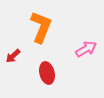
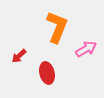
orange L-shape: moved 16 px right
red arrow: moved 6 px right
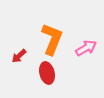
orange L-shape: moved 5 px left, 12 px down
pink arrow: moved 1 px up
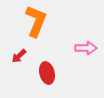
orange L-shape: moved 16 px left, 18 px up
pink arrow: rotated 30 degrees clockwise
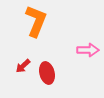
pink arrow: moved 2 px right, 2 px down
red arrow: moved 4 px right, 10 px down
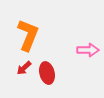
orange L-shape: moved 8 px left, 14 px down
red arrow: moved 1 px right, 2 px down
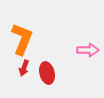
orange L-shape: moved 6 px left, 4 px down
red arrow: rotated 28 degrees counterclockwise
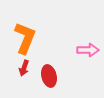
orange L-shape: moved 3 px right, 1 px up
red ellipse: moved 2 px right, 3 px down
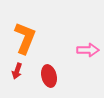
red arrow: moved 7 px left, 3 px down
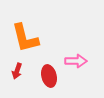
orange L-shape: rotated 144 degrees clockwise
pink arrow: moved 12 px left, 11 px down
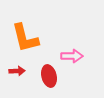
pink arrow: moved 4 px left, 5 px up
red arrow: rotated 112 degrees counterclockwise
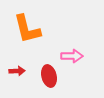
orange L-shape: moved 2 px right, 9 px up
